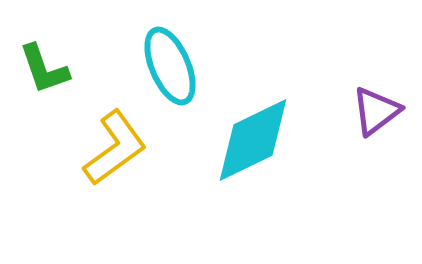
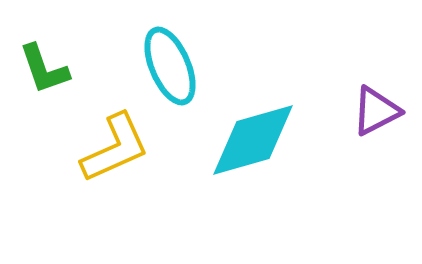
purple triangle: rotated 10 degrees clockwise
cyan diamond: rotated 10 degrees clockwise
yellow L-shape: rotated 12 degrees clockwise
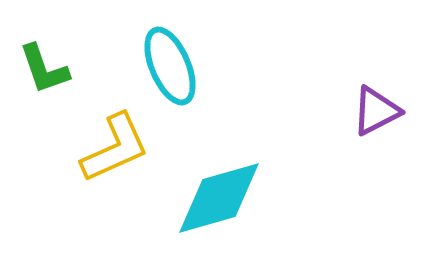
cyan diamond: moved 34 px left, 58 px down
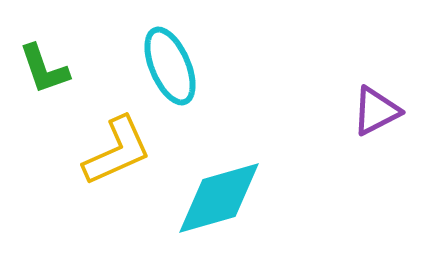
yellow L-shape: moved 2 px right, 3 px down
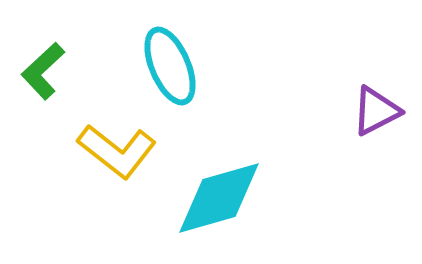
green L-shape: moved 1 px left, 2 px down; rotated 66 degrees clockwise
yellow L-shape: rotated 62 degrees clockwise
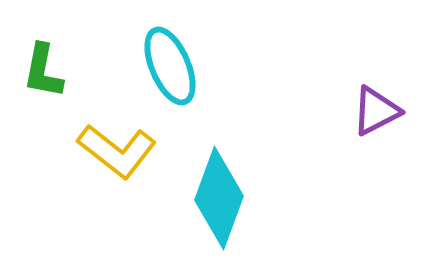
green L-shape: rotated 36 degrees counterclockwise
cyan diamond: rotated 54 degrees counterclockwise
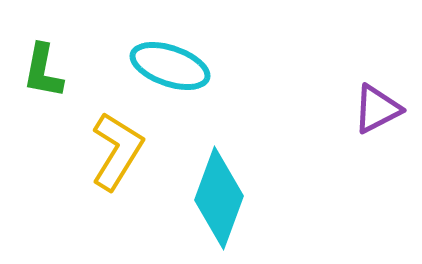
cyan ellipse: rotated 48 degrees counterclockwise
purple triangle: moved 1 px right, 2 px up
yellow L-shape: rotated 96 degrees counterclockwise
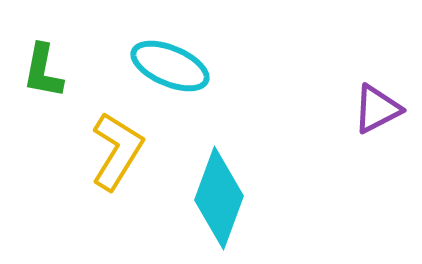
cyan ellipse: rotated 4 degrees clockwise
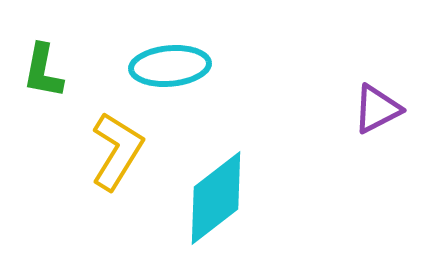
cyan ellipse: rotated 28 degrees counterclockwise
cyan diamond: moved 3 px left; rotated 32 degrees clockwise
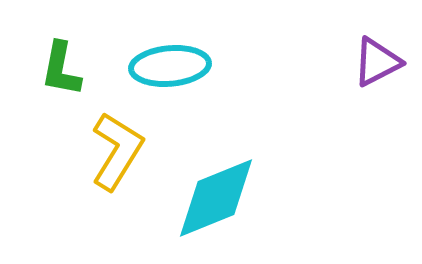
green L-shape: moved 18 px right, 2 px up
purple triangle: moved 47 px up
cyan diamond: rotated 16 degrees clockwise
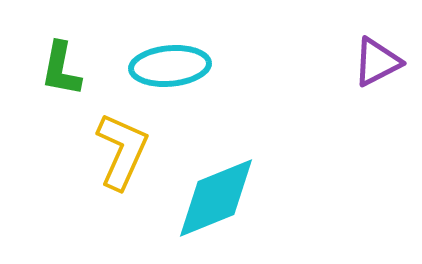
yellow L-shape: moved 5 px right; rotated 8 degrees counterclockwise
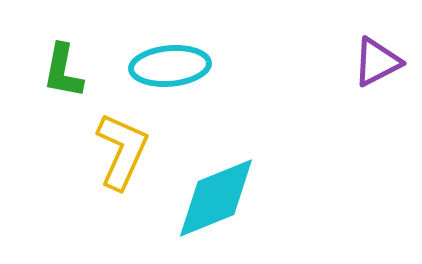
green L-shape: moved 2 px right, 2 px down
